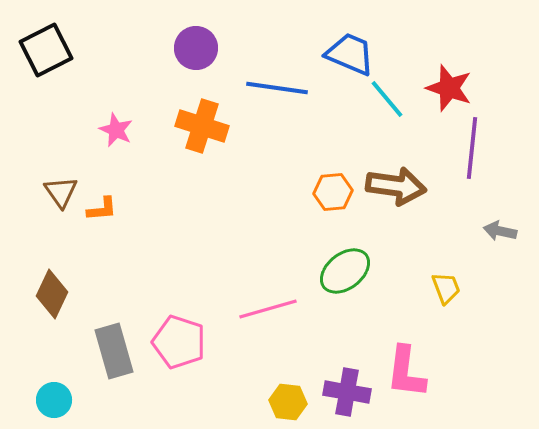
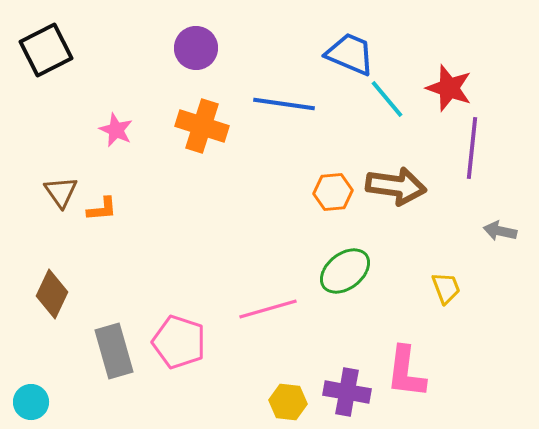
blue line: moved 7 px right, 16 px down
cyan circle: moved 23 px left, 2 px down
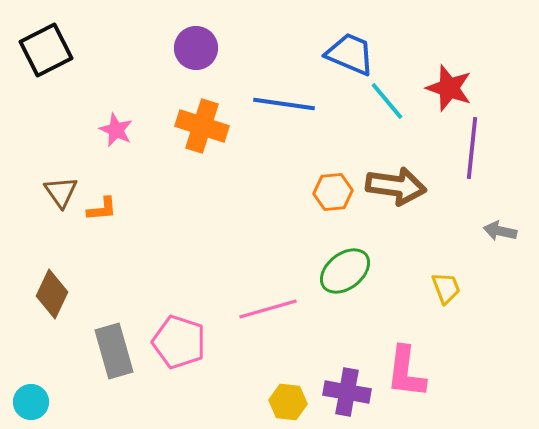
cyan line: moved 2 px down
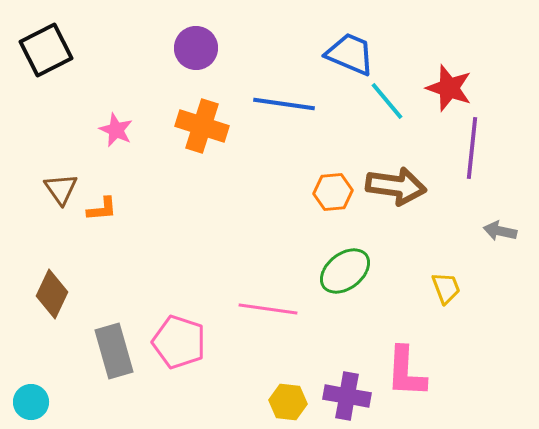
brown triangle: moved 3 px up
pink line: rotated 24 degrees clockwise
pink L-shape: rotated 4 degrees counterclockwise
purple cross: moved 4 px down
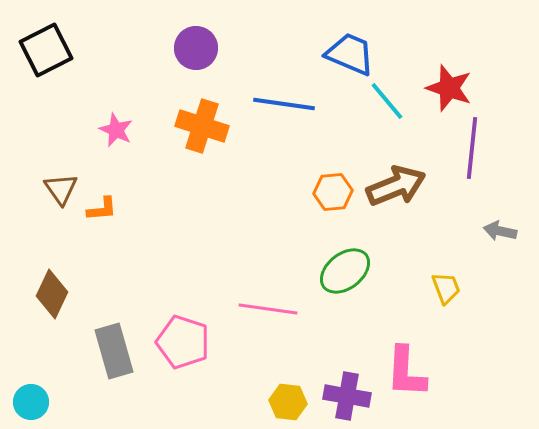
brown arrow: rotated 30 degrees counterclockwise
pink pentagon: moved 4 px right
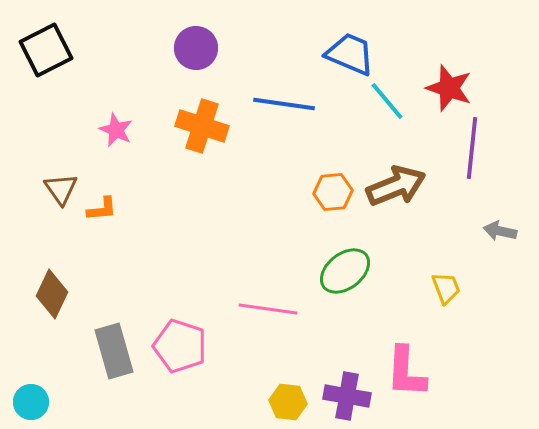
pink pentagon: moved 3 px left, 4 px down
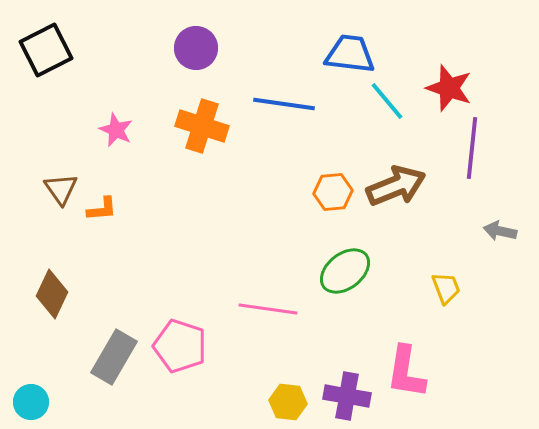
blue trapezoid: rotated 16 degrees counterclockwise
gray rectangle: moved 6 px down; rotated 46 degrees clockwise
pink L-shape: rotated 6 degrees clockwise
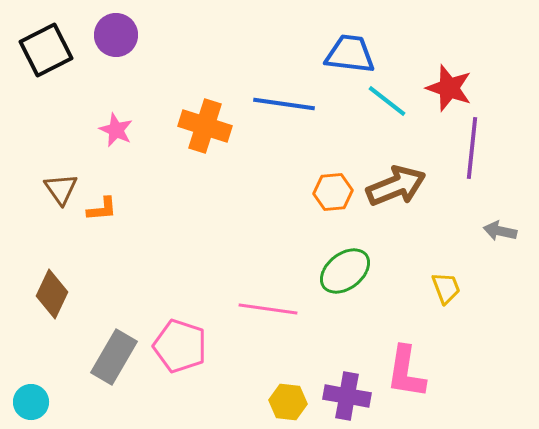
purple circle: moved 80 px left, 13 px up
cyan line: rotated 12 degrees counterclockwise
orange cross: moved 3 px right
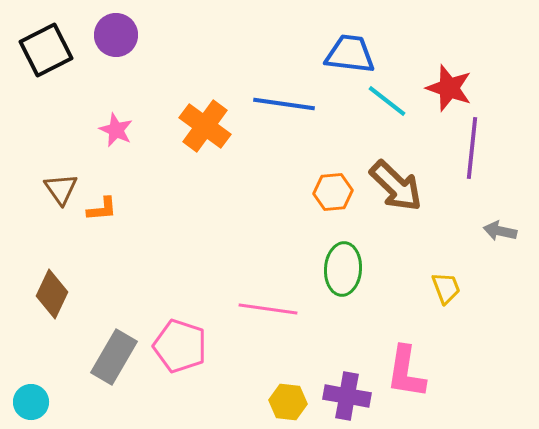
orange cross: rotated 18 degrees clockwise
brown arrow: rotated 66 degrees clockwise
green ellipse: moved 2 px left, 2 px up; rotated 48 degrees counterclockwise
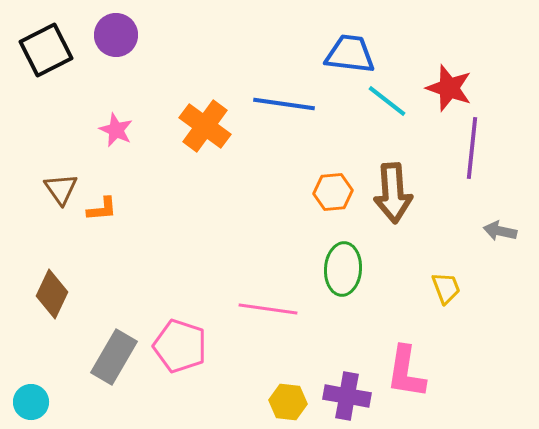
brown arrow: moved 3 px left, 7 px down; rotated 42 degrees clockwise
